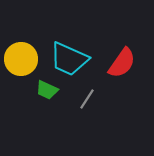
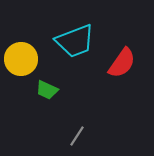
cyan trapezoid: moved 6 px right, 18 px up; rotated 45 degrees counterclockwise
gray line: moved 10 px left, 37 px down
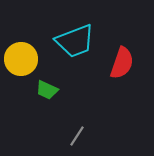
red semicircle: rotated 16 degrees counterclockwise
